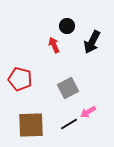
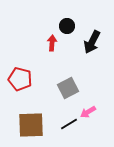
red arrow: moved 2 px left, 2 px up; rotated 28 degrees clockwise
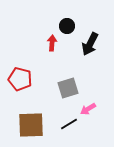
black arrow: moved 2 px left, 2 px down
gray square: rotated 10 degrees clockwise
pink arrow: moved 3 px up
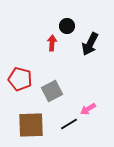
gray square: moved 16 px left, 3 px down; rotated 10 degrees counterclockwise
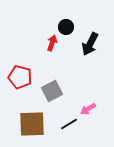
black circle: moved 1 px left, 1 px down
red arrow: rotated 14 degrees clockwise
red pentagon: moved 2 px up
brown square: moved 1 px right, 1 px up
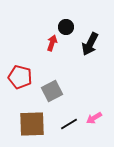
pink arrow: moved 6 px right, 9 px down
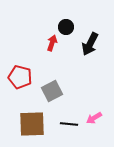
black line: rotated 36 degrees clockwise
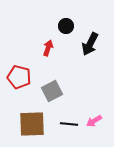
black circle: moved 1 px up
red arrow: moved 4 px left, 5 px down
red pentagon: moved 1 px left
pink arrow: moved 3 px down
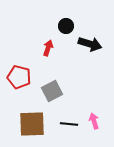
black arrow: rotated 100 degrees counterclockwise
pink arrow: rotated 105 degrees clockwise
